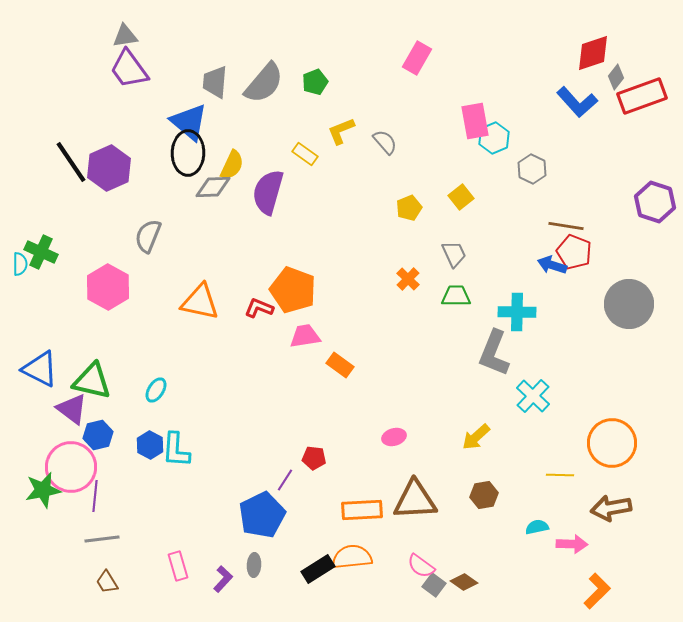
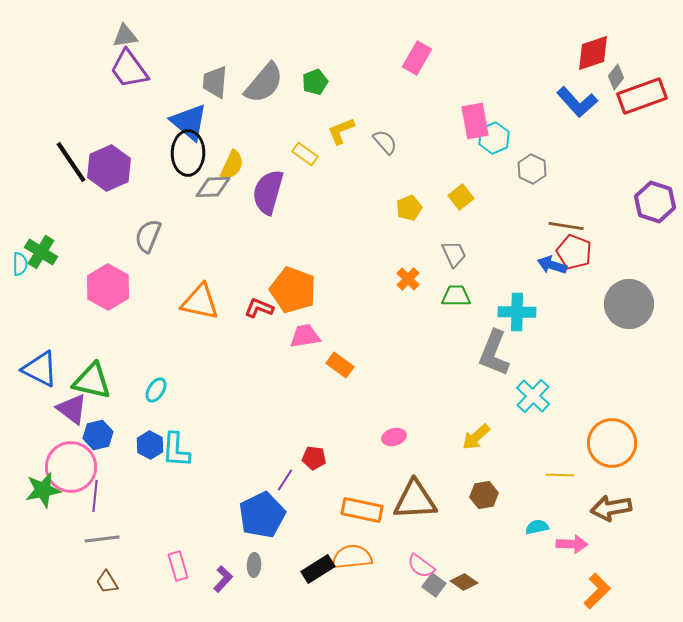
green cross at (41, 252): rotated 8 degrees clockwise
orange rectangle at (362, 510): rotated 15 degrees clockwise
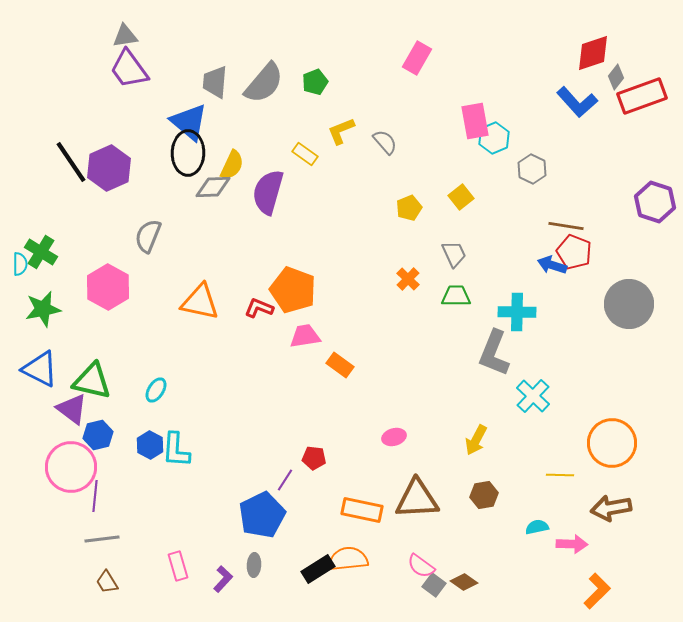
yellow arrow at (476, 437): moved 3 px down; rotated 20 degrees counterclockwise
green star at (43, 490): moved 181 px up
brown triangle at (415, 500): moved 2 px right, 1 px up
orange semicircle at (352, 557): moved 4 px left, 2 px down
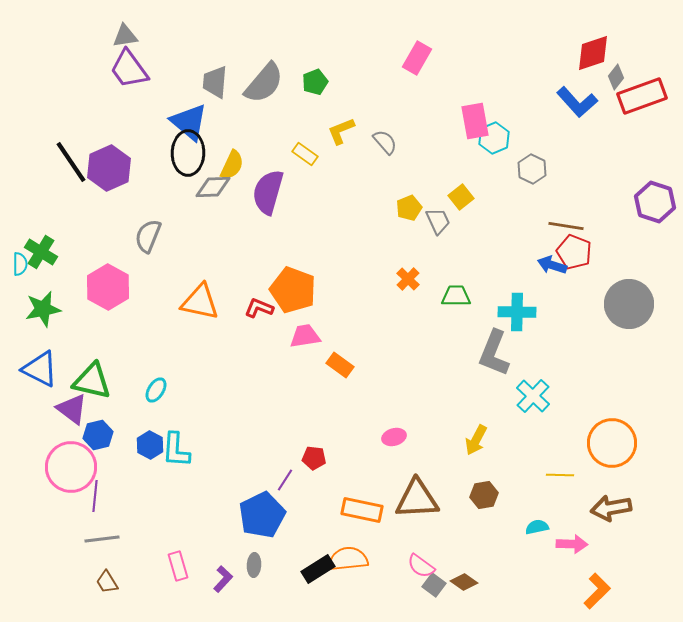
gray trapezoid at (454, 254): moved 16 px left, 33 px up
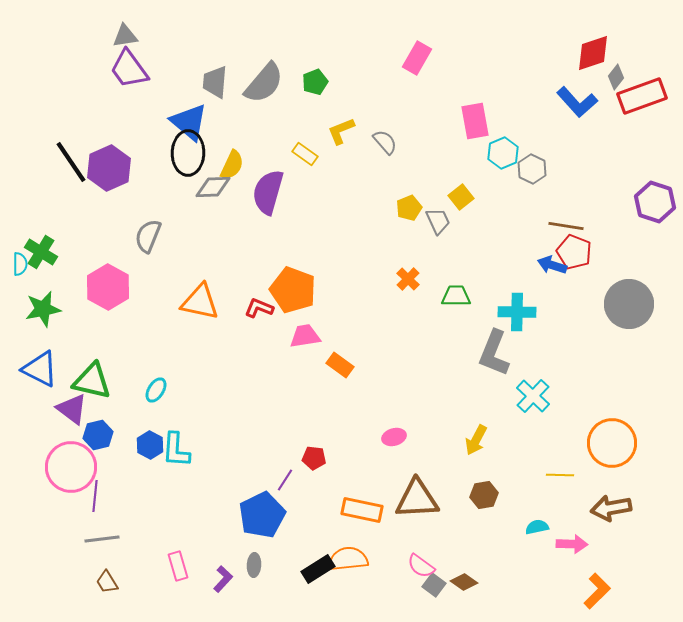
cyan hexagon at (494, 138): moved 9 px right, 15 px down
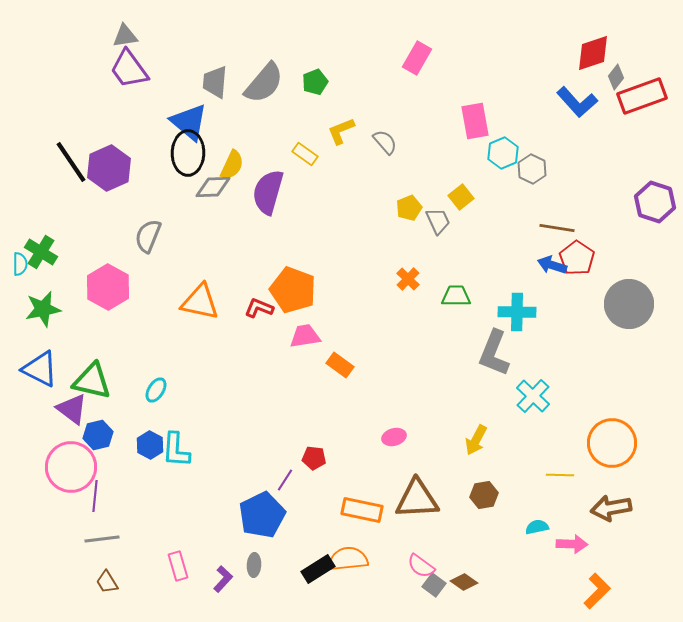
brown line at (566, 226): moved 9 px left, 2 px down
red pentagon at (574, 252): moved 3 px right, 6 px down; rotated 12 degrees clockwise
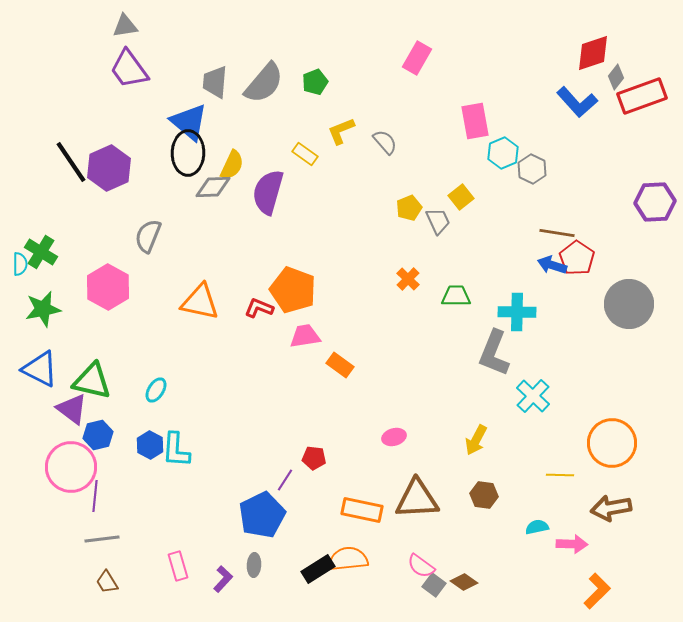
gray triangle at (125, 36): moved 10 px up
purple hexagon at (655, 202): rotated 21 degrees counterclockwise
brown line at (557, 228): moved 5 px down
brown hexagon at (484, 495): rotated 16 degrees clockwise
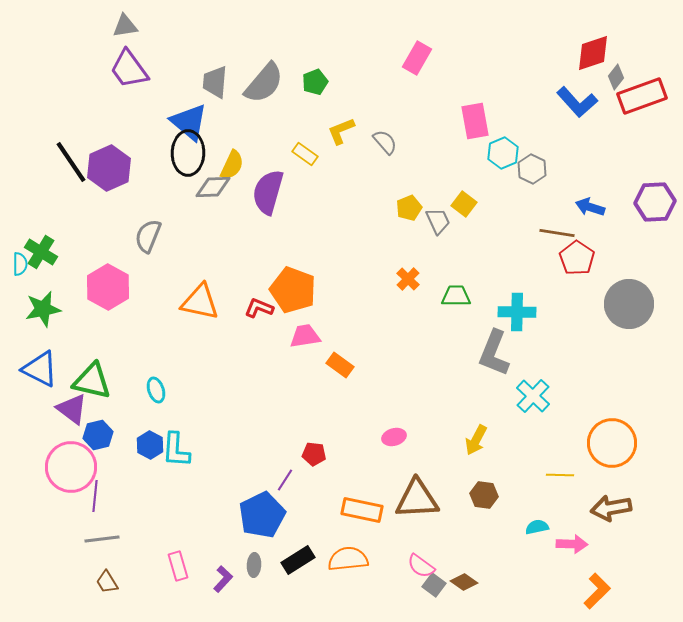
yellow square at (461, 197): moved 3 px right, 7 px down; rotated 15 degrees counterclockwise
blue arrow at (552, 265): moved 38 px right, 58 px up
cyan ellipse at (156, 390): rotated 50 degrees counterclockwise
red pentagon at (314, 458): moved 4 px up
black rectangle at (318, 569): moved 20 px left, 9 px up
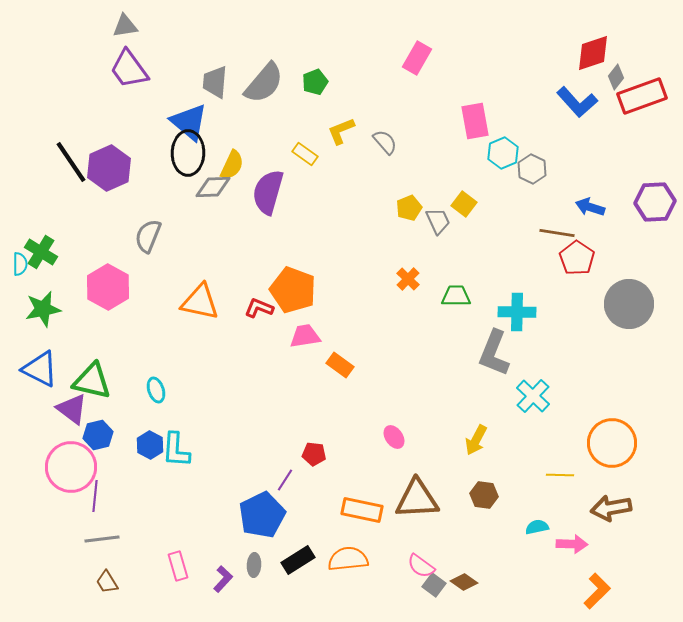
pink ellipse at (394, 437): rotated 70 degrees clockwise
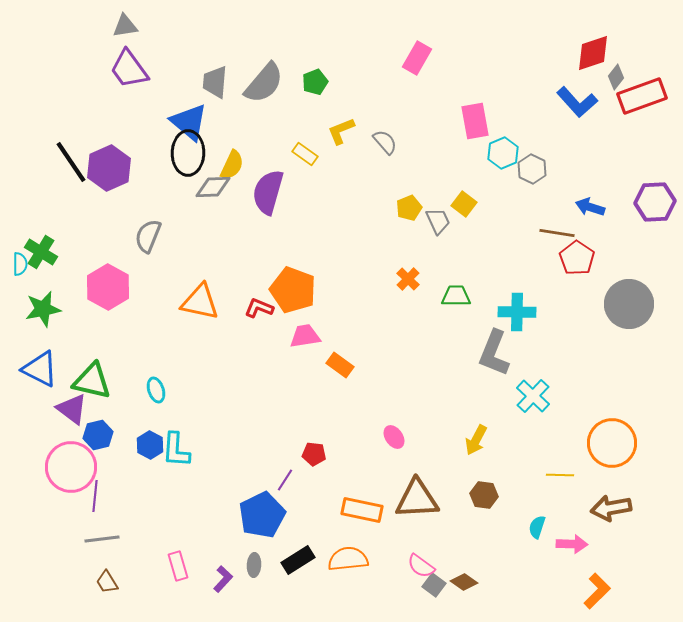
cyan semicircle at (537, 527): rotated 60 degrees counterclockwise
